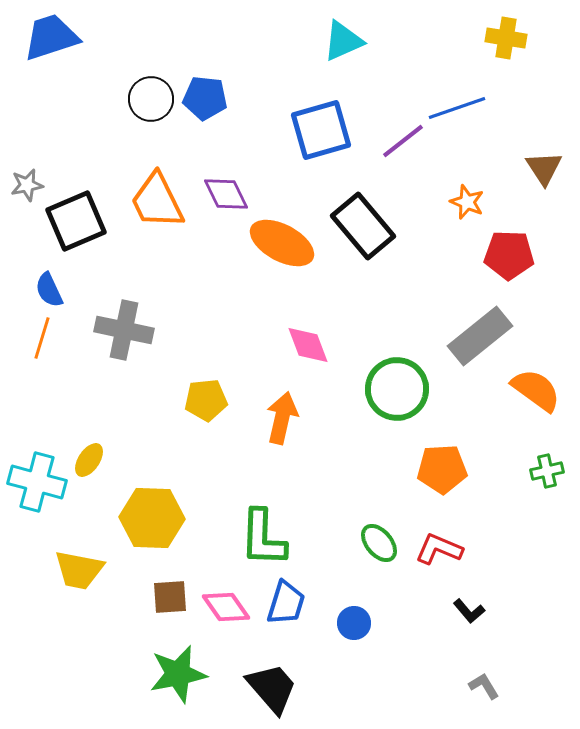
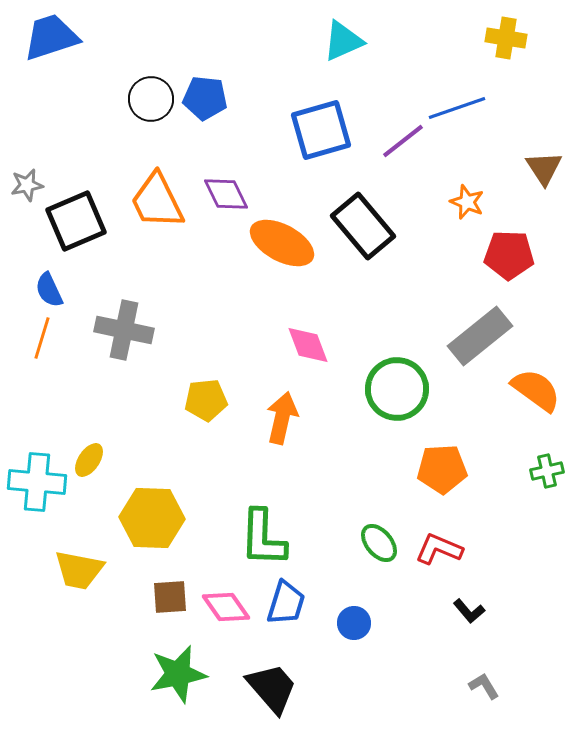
cyan cross at (37, 482): rotated 10 degrees counterclockwise
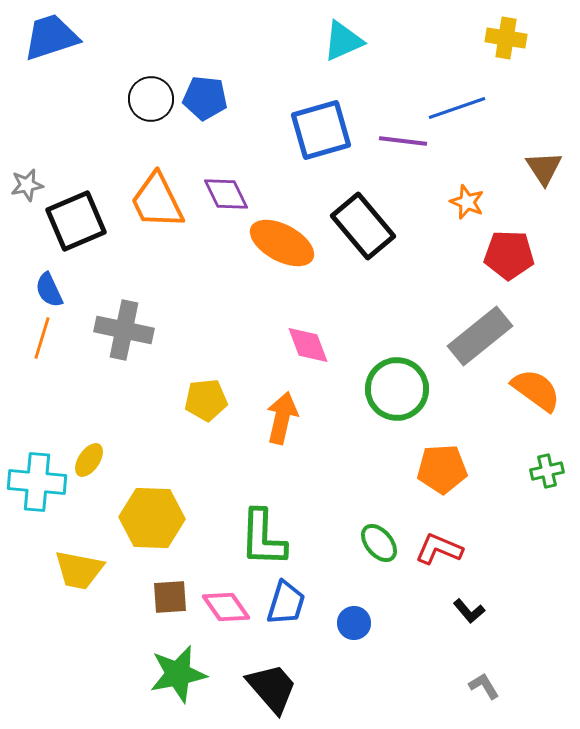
purple line at (403, 141): rotated 45 degrees clockwise
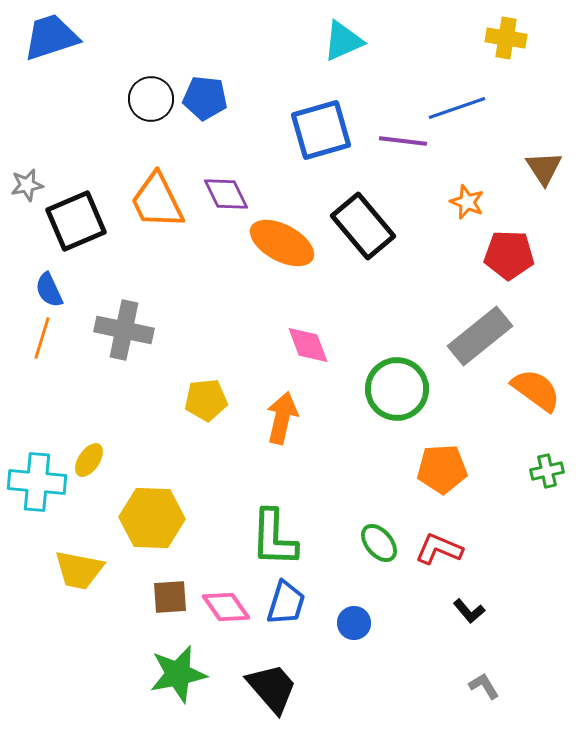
green L-shape at (263, 538): moved 11 px right
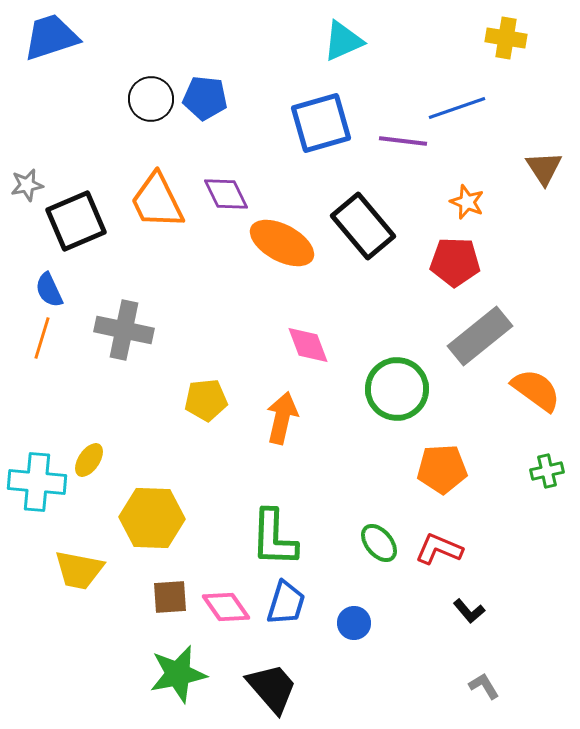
blue square at (321, 130): moved 7 px up
red pentagon at (509, 255): moved 54 px left, 7 px down
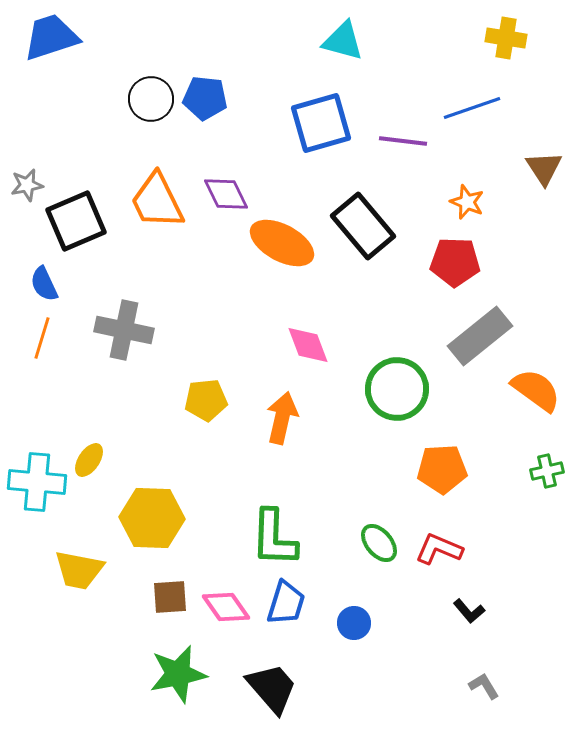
cyan triangle at (343, 41): rotated 39 degrees clockwise
blue line at (457, 108): moved 15 px right
blue semicircle at (49, 290): moved 5 px left, 6 px up
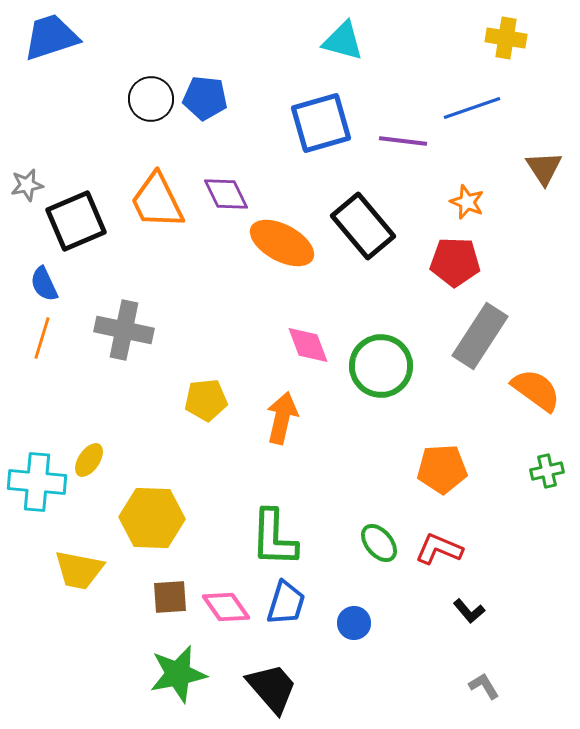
gray rectangle at (480, 336): rotated 18 degrees counterclockwise
green circle at (397, 389): moved 16 px left, 23 px up
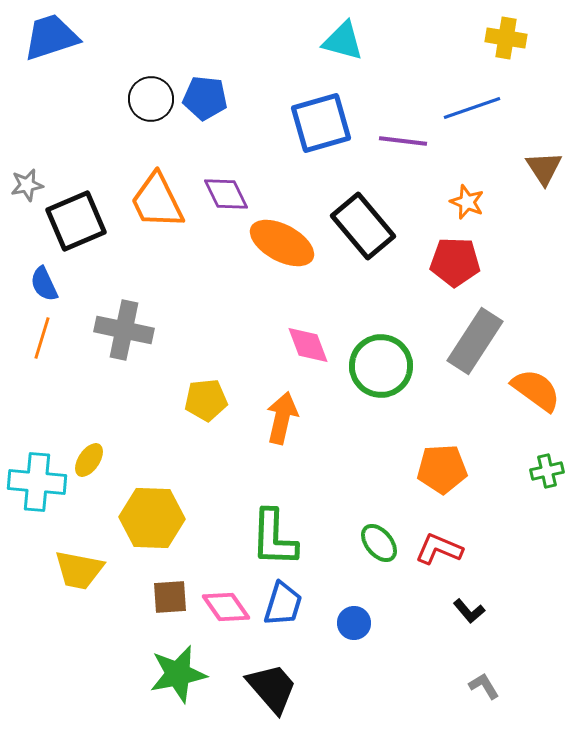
gray rectangle at (480, 336): moved 5 px left, 5 px down
blue trapezoid at (286, 603): moved 3 px left, 1 px down
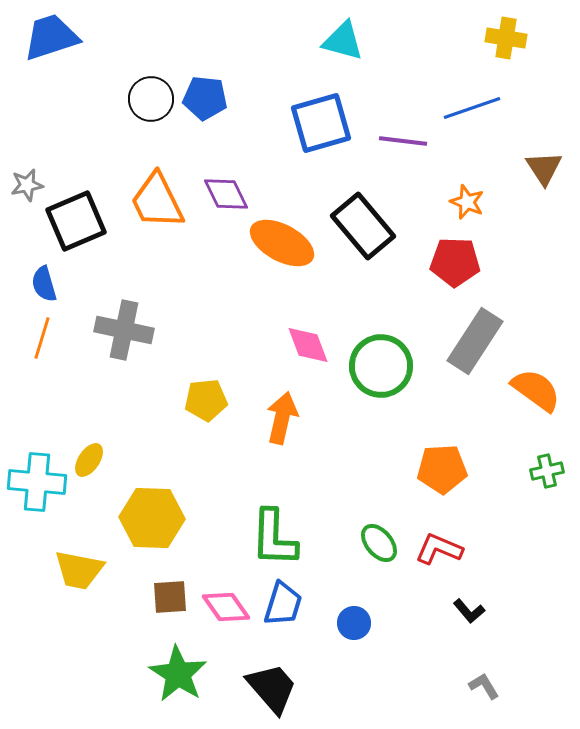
blue semicircle at (44, 284): rotated 9 degrees clockwise
green star at (178, 674): rotated 28 degrees counterclockwise
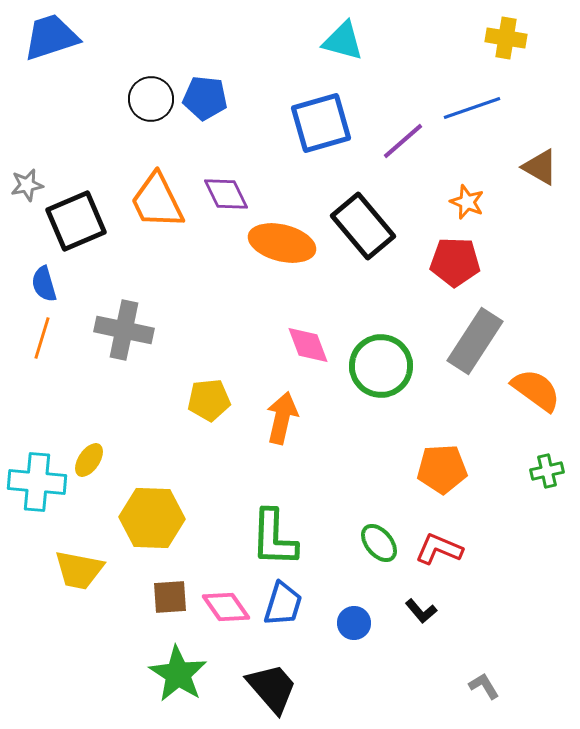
purple line at (403, 141): rotated 48 degrees counterclockwise
brown triangle at (544, 168): moved 4 px left, 1 px up; rotated 27 degrees counterclockwise
orange ellipse at (282, 243): rotated 14 degrees counterclockwise
yellow pentagon at (206, 400): moved 3 px right
black L-shape at (469, 611): moved 48 px left
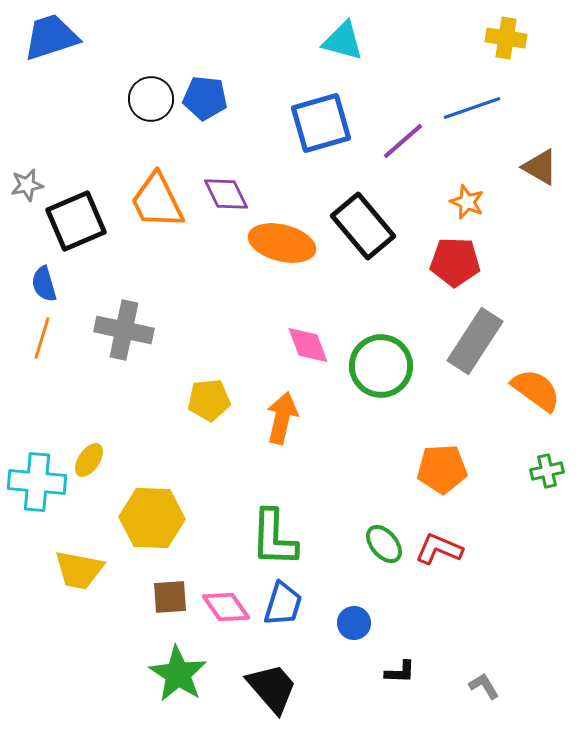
green ellipse at (379, 543): moved 5 px right, 1 px down
black L-shape at (421, 611): moved 21 px left, 61 px down; rotated 48 degrees counterclockwise
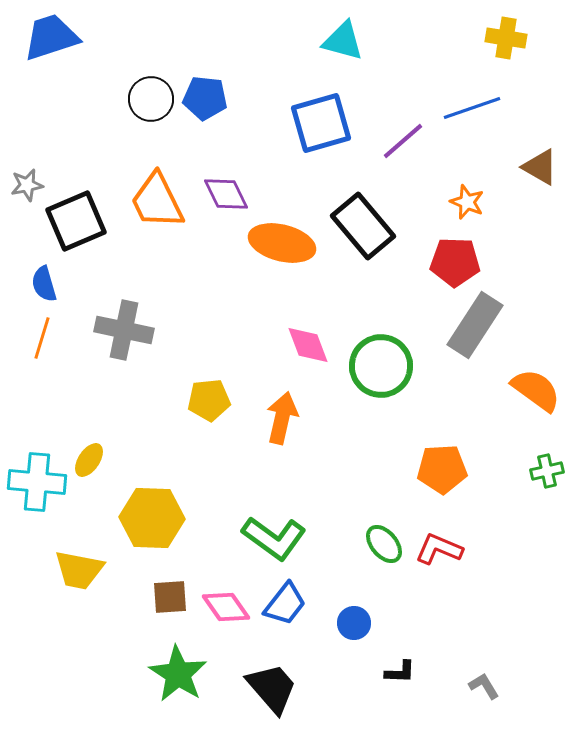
gray rectangle at (475, 341): moved 16 px up
green L-shape at (274, 538): rotated 56 degrees counterclockwise
blue trapezoid at (283, 604): moved 2 px right; rotated 21 degrees clockwise
